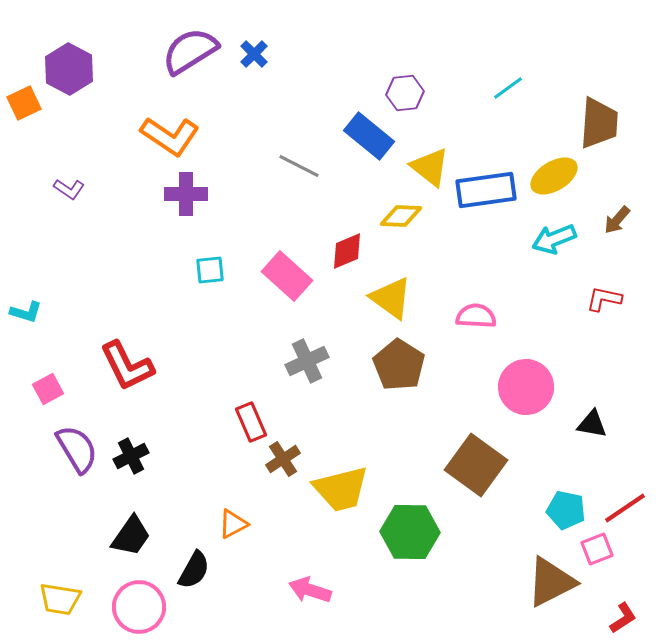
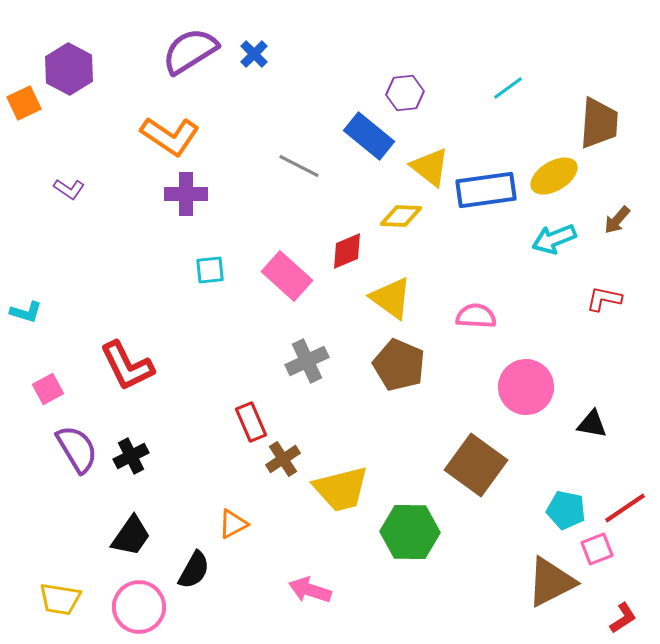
brown pentagon at (399, 365): rotated 9 degrees counterclockwise
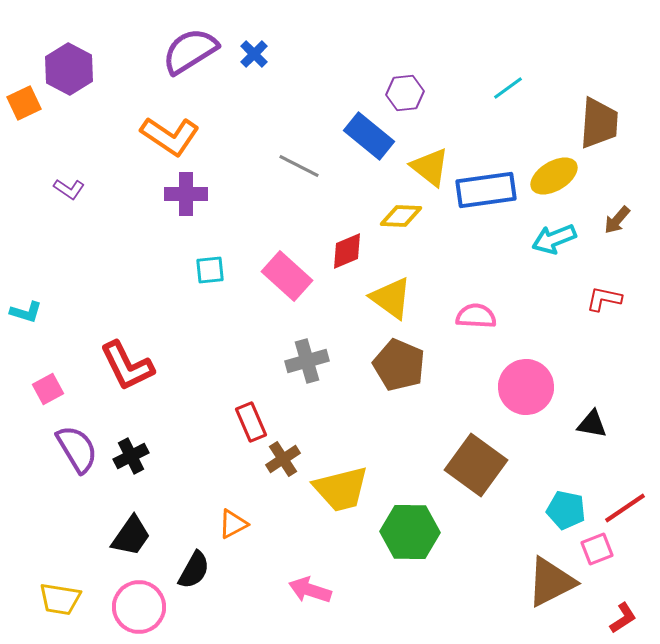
gray cross at (307, 361): rotated 9 degrees clockwise
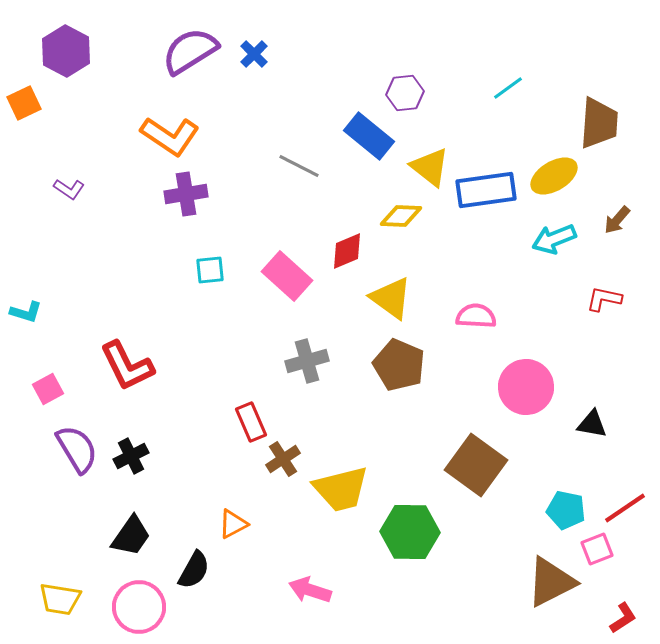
purple hexagon at (69, 69): moved 3 px left, 18 px up
purple cross at (186, 194): rotated 9 degrees counterclockwise
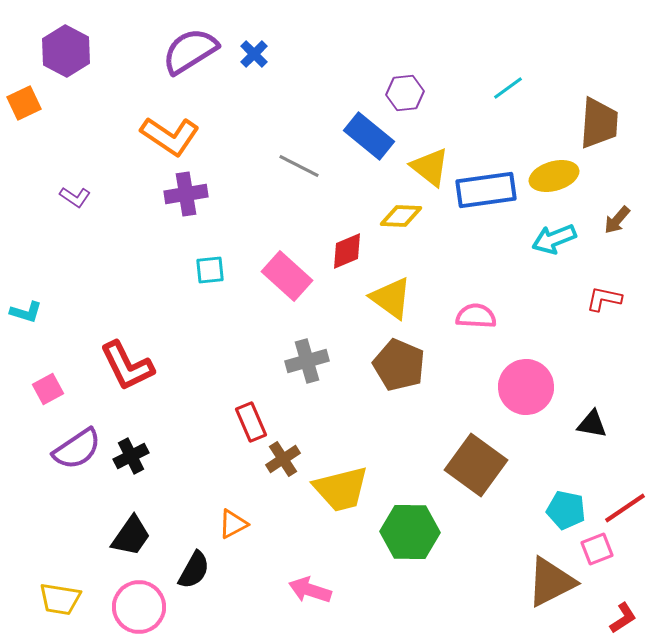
yellow ellipse at (554, 176): rotated 15 degrees clockwise
purple L-shape at (69, 189): moved 6 px right, 8 px down
purple semicircle at (77, 449): rotated 87 degrees clockwise
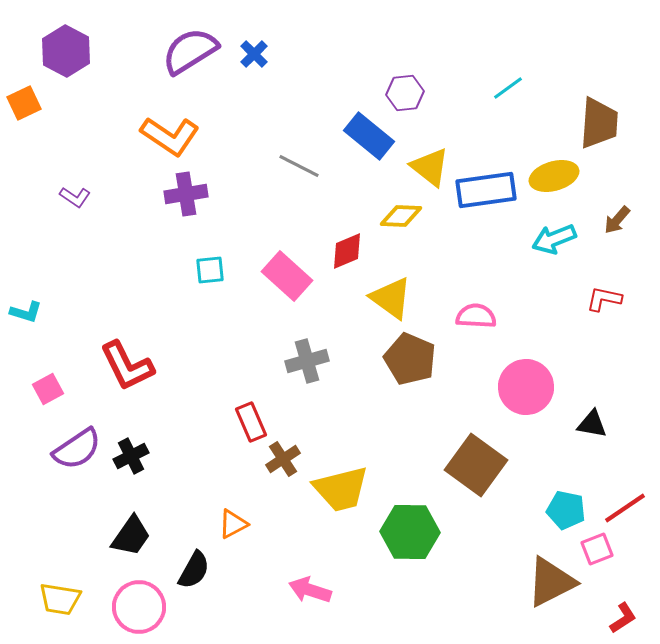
brown pentagon at (399, 365): moved 11 px right, 6 px up
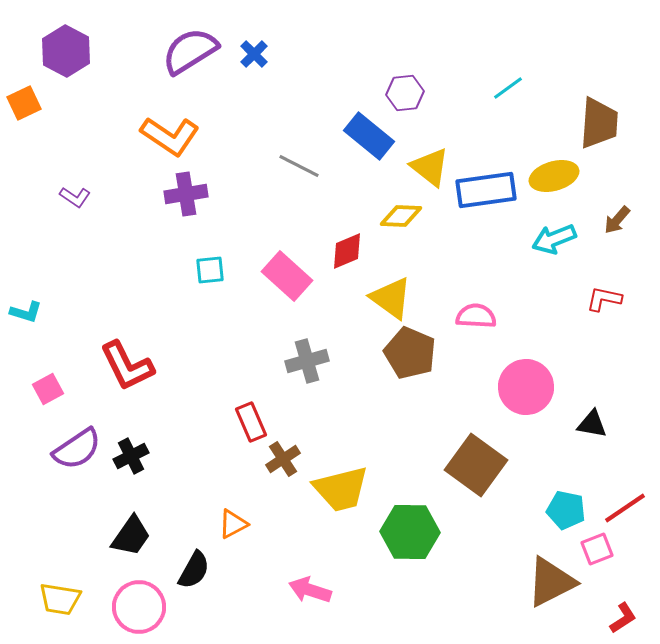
brown pentagon at (410, 359): moved 6 px up
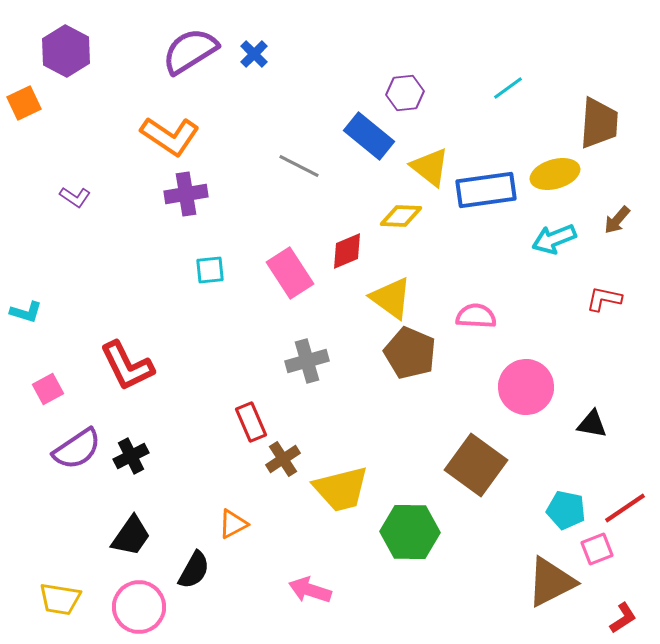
yellow ellipse at (554, 176): moved 1 px right, 2 px up
pink rectangle at (287, 276): moved 3 px right, 3 px up; rotated 15 degrees clockwise
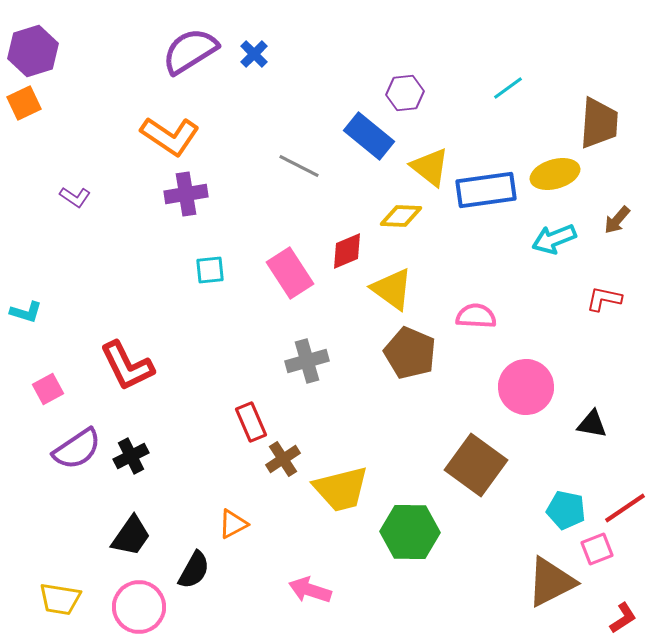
purple hexagon at (66, 51): moved 33 px left; rotated 15 degrees clockwise
yellow triangle at (391, 298): moved 1 px right, 9 px up
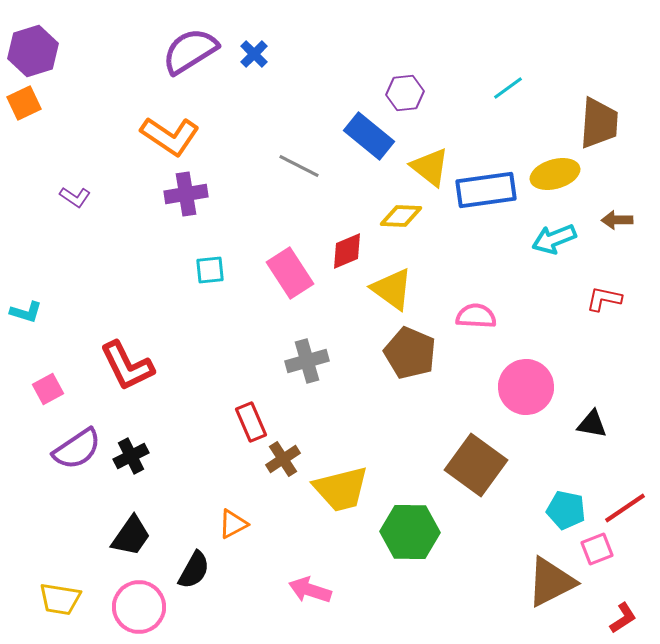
brown arrow at (617, 220): rotated 48 degrees clockwise
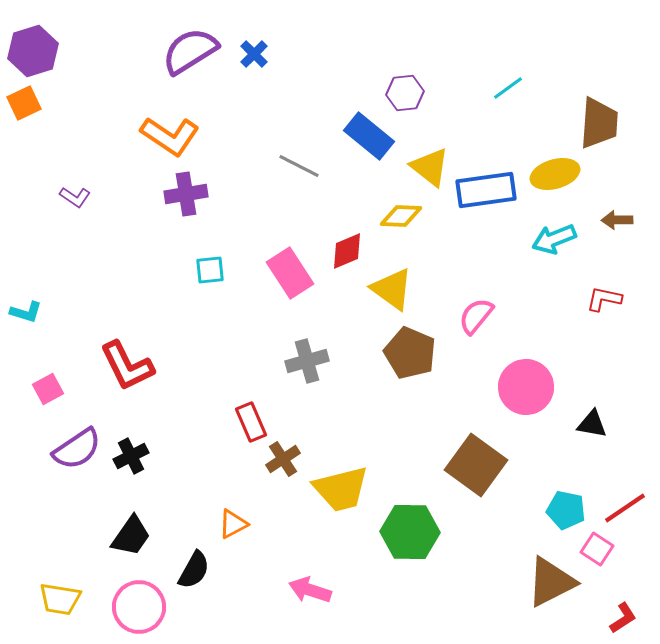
pink semicircle at (476, 316): rotated 54 degrees counterclockwise
pink square at (597, 549): rotated 36 degrees counterclockwise
